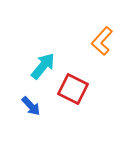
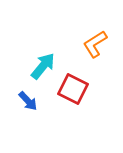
orange L-shape: moved 7 px left, 3 px down; rotated 16 degrees clockwise
blue arrow: moved 3 px left, 5 px up
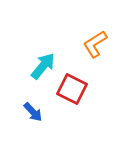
red square: moved 1 px left
blue arrow: moved 5 px right, 11 px down
